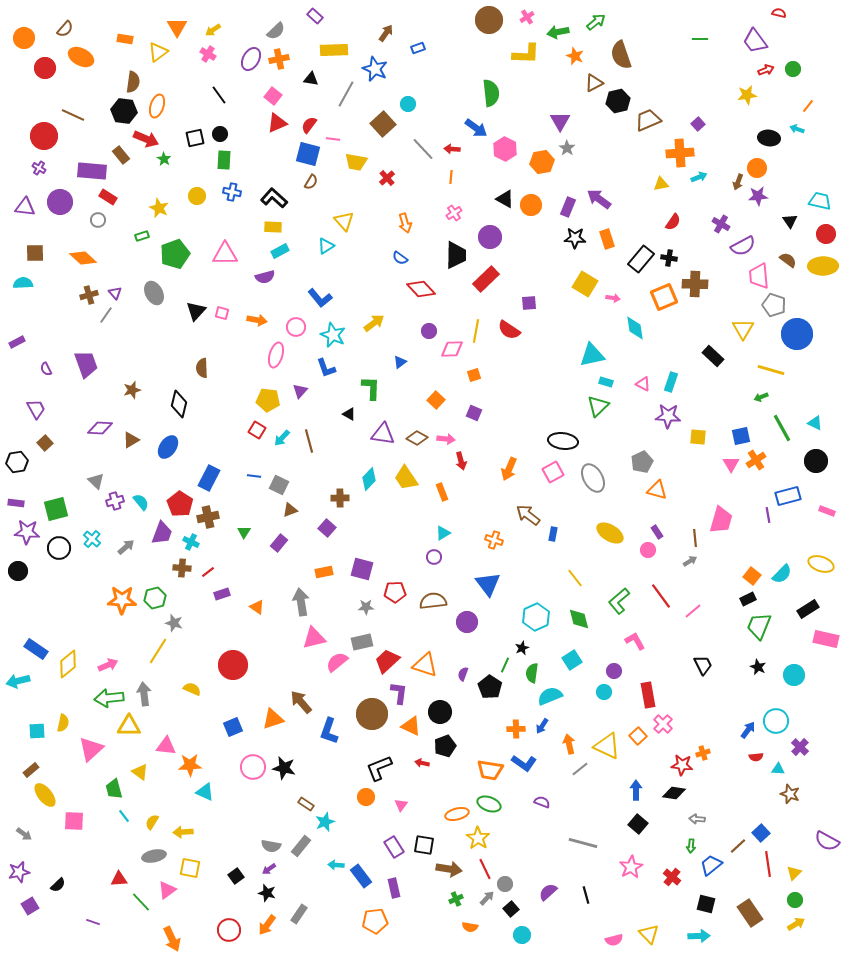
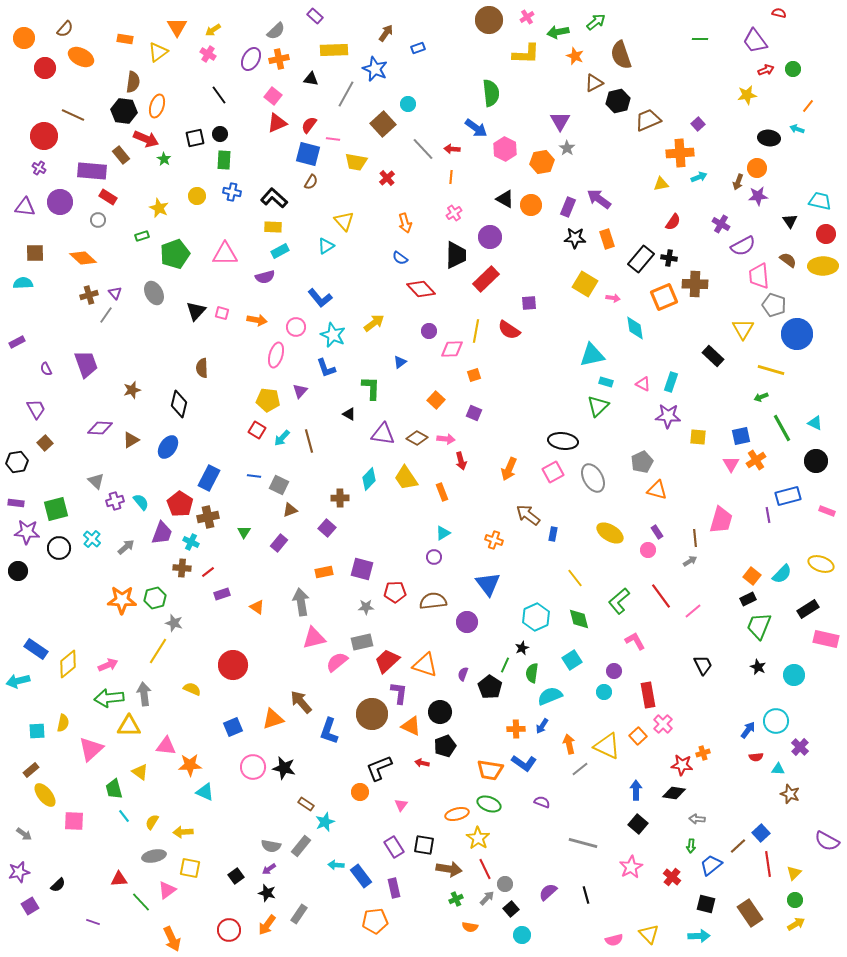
orange circle at (366, 797): moved 6 px left, 5 px up
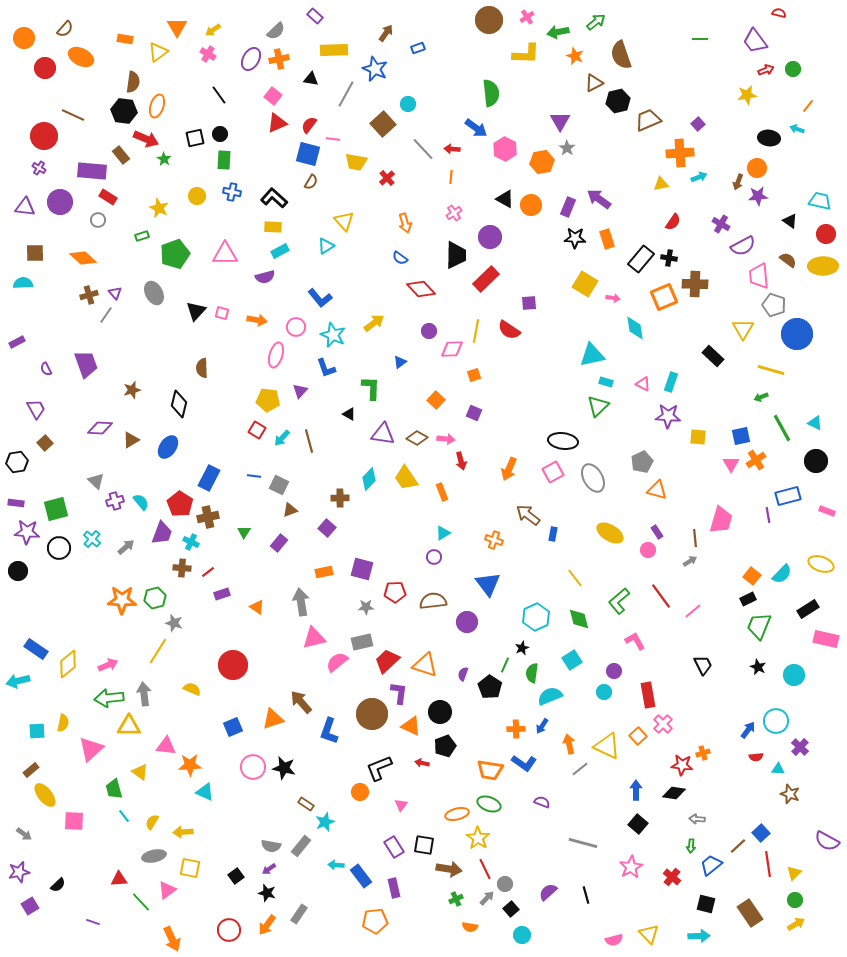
black triangle at (790, 221): rotated 21 degrees counterclockwise
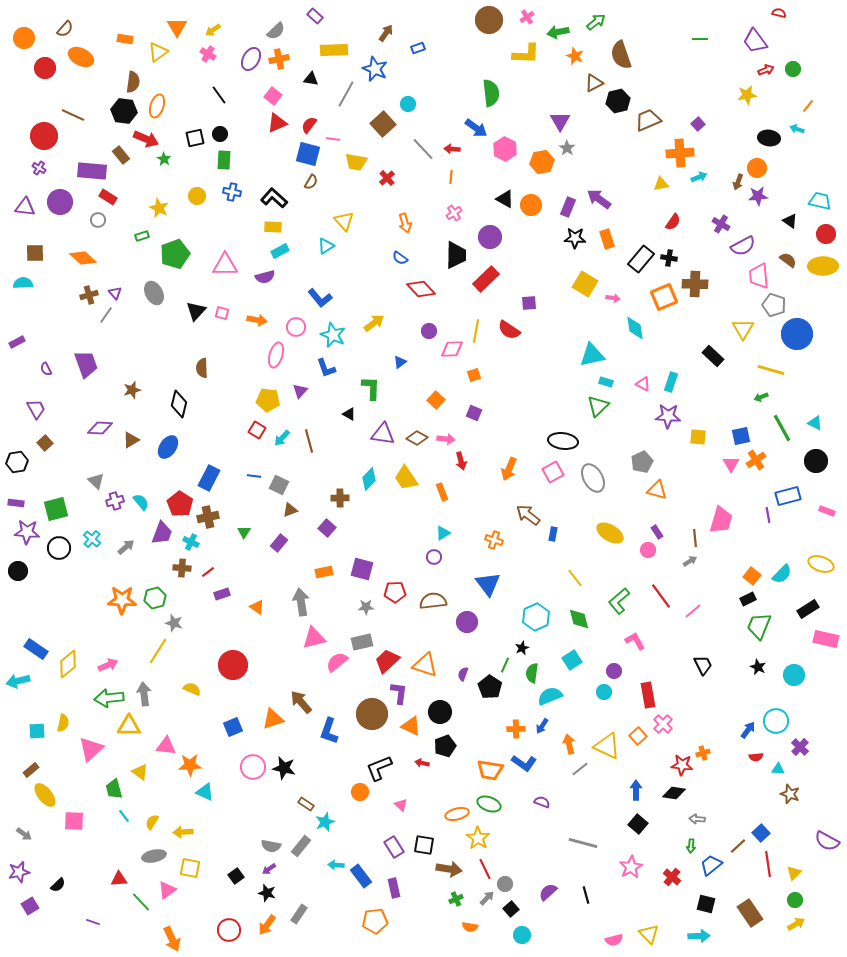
pink triangle at (225, 254): moved 11 px down
pink triangle at (401, 805): rotated 24 degrees counterclockwise
